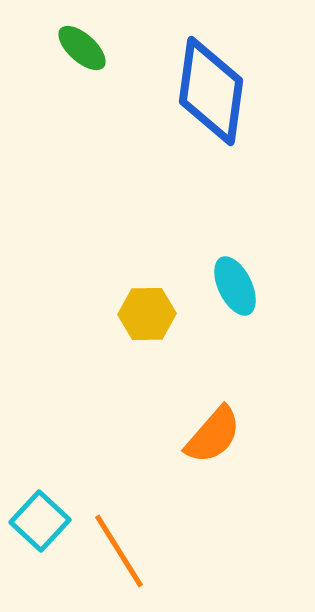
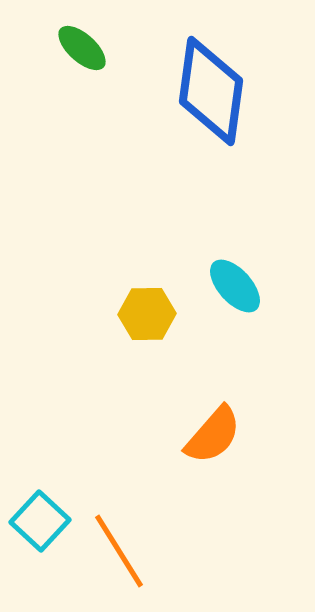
cyan ellipse: rotated 16 degrees counterclockwise
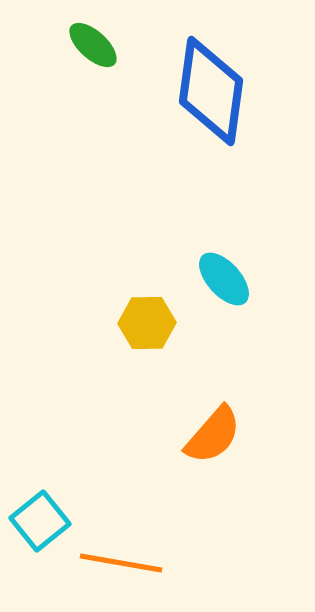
green ellipse: moved 11 px right, 3 px up
cyan ellipse: moved 11 px left, 7 px up
yellow hexagon: moved 9 px down
cyan square: rotated 8 degrees clockwise
orange line: moved 2 px right, 12 px down; rotated 48 degrees counterclockwise
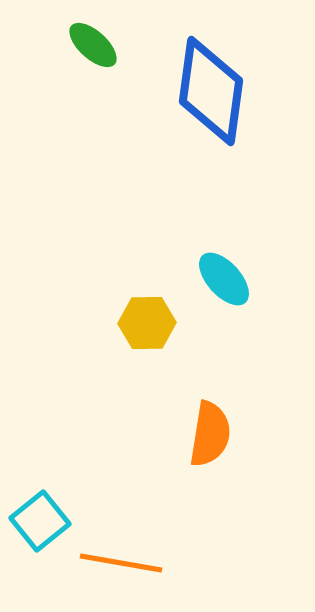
orange semicircle: moved 3 px left, 1 px up; rotated 32 degrees counterclockwise
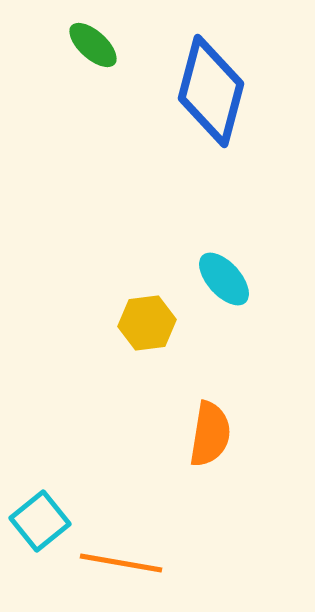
blue diamond: rotated 7 degrees clockwise
yellow hexagon: rotated 6 degrees counterclockwise
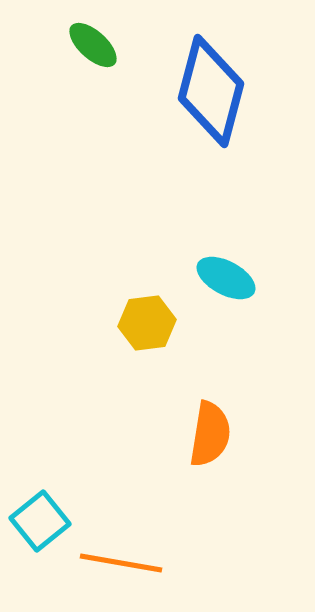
cyan ellipse: moved 2 px right, 1 px up; rotated 20 degrees counterclockwise
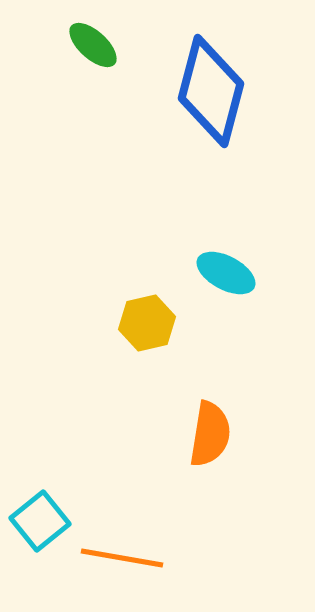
cyan ellipse: moved 5 px up
yellow hexagon: rotated 6 degrees counterclockwise
orange line: moved 1 px right, 5 px up
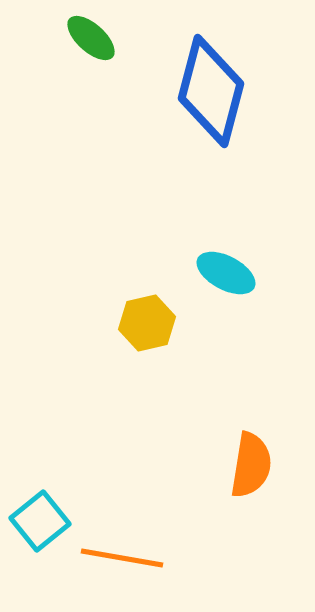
green ellipse: moved 2 px left, 7 px up
orange semicircle: moved 41 px right, 31 px down
